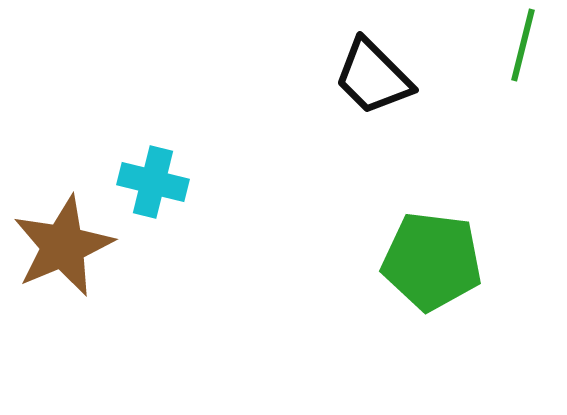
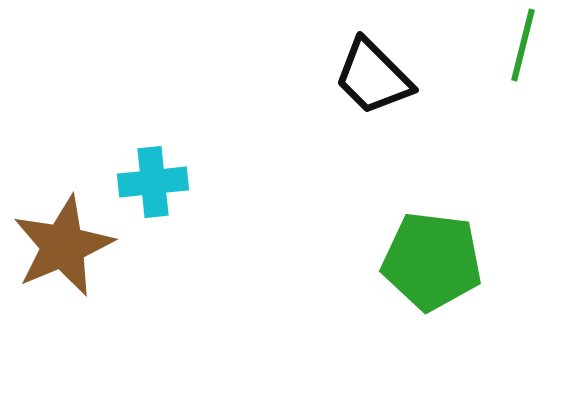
cyan cross: rotated 20 degrees counterclockwise
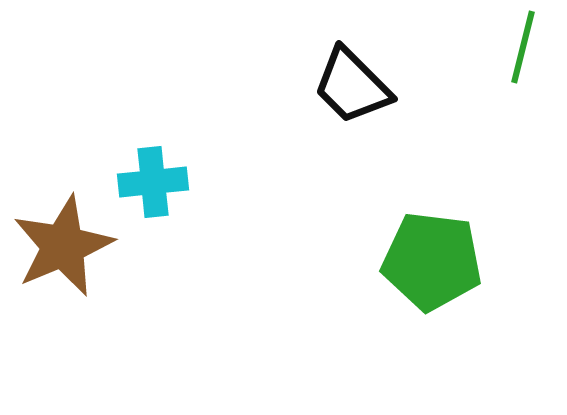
green line: moved 2 px down
black trapezoid: moved 21 px left, 9 px down
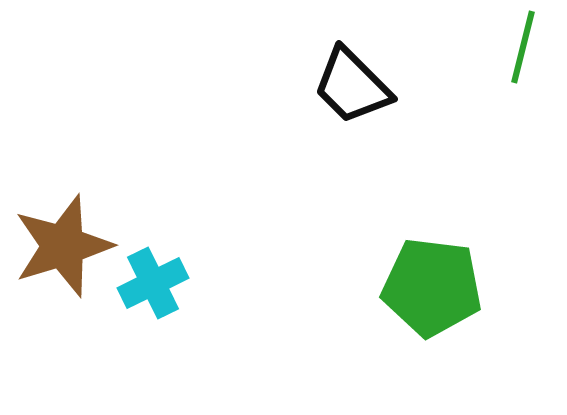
cyan cross: moved 101 px down; rotated 20 degrees counterclockwise
brown star: rotated 6 degrees clockwise
green pentagon: moved 26 px down
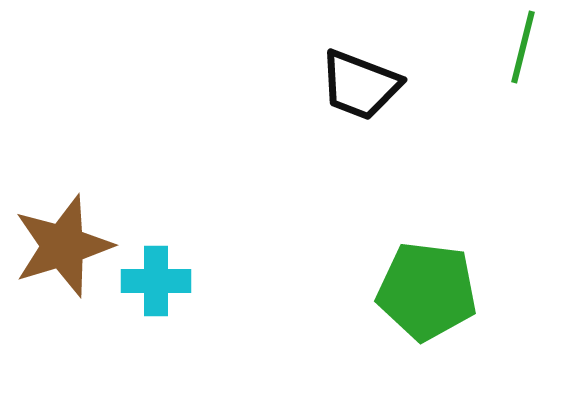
black trapezoid: moved 8 px right, 1 px up; rotated 24 degrees counterclockwise
cyan cross: moved 3 px right, 2 px up; rotated 26 degrees clockwise
green pentagon: moved 5 px left, 4 px down
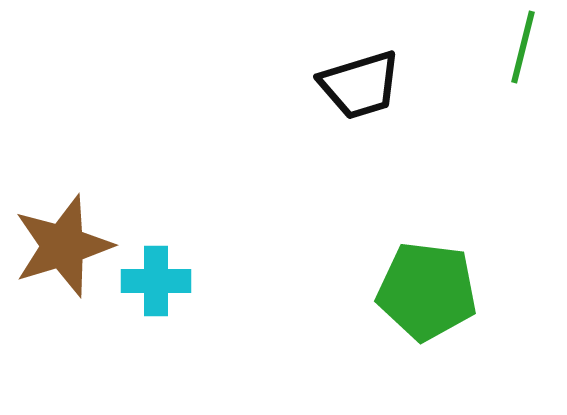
black trapezoid: rotated 38 degrees counterclockwise
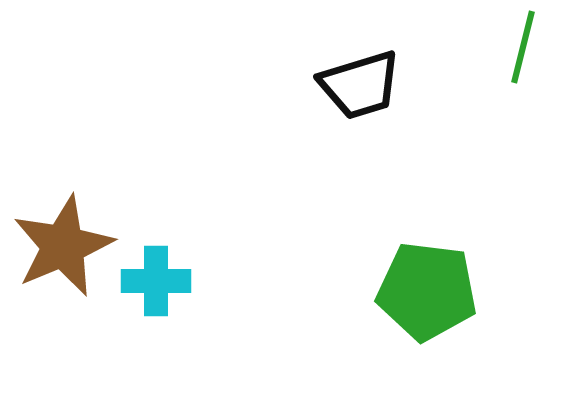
brown star: rotated 6 degrees counterclockwise
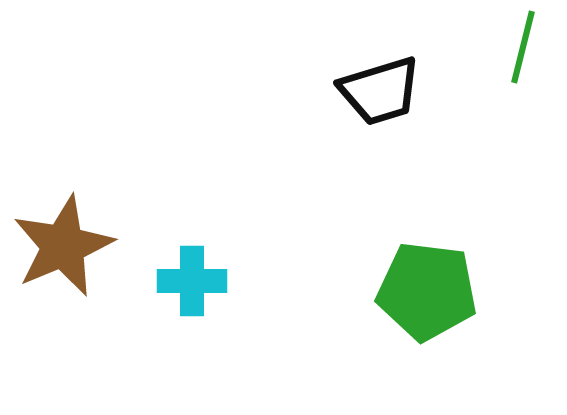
black trapezoid: moved 20 px right, 6 px down
cyan cross: moved 36 px right
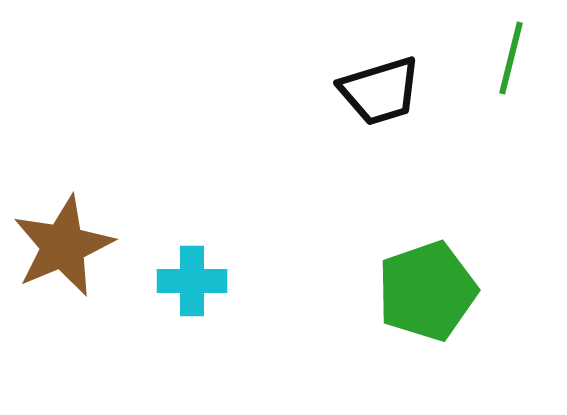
green line: moved 12 px left, 11 px down
green pentagon: rotated 26 degrees counterclockwise
